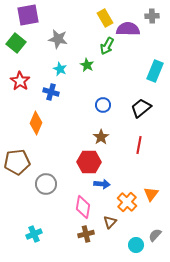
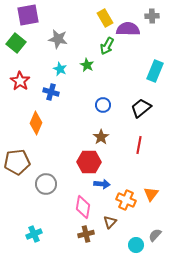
orange cross: moved 1 px left, 2 px up; rotated 18 degrees counterclockwise
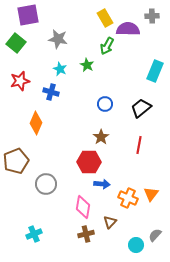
red star: rotated 24 degrees clockwise
blue circle: moved 2 px right, 1 px up
brown pentagon: moved 1 px left, 1 px up; rotated 15 degrees counterclockwise
orange cross: moved 2 px right, 2 px up
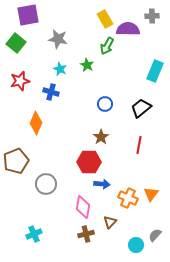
yellow rectangle: moved 1 px down
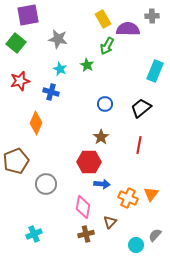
yellow rectangle: moved 2 px left
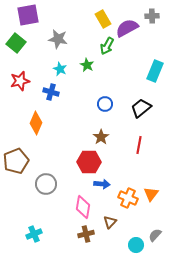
purple semicircle: moved 1 px left, 1 px up; rotated 30 degrees counterclockwise
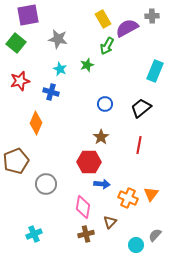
green star: rotated 24 degrees clockwise
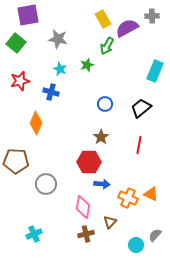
brown pentagon: rotated 25 degrees clockwise
orange triangle: rotated 42 degrees counterclockwise
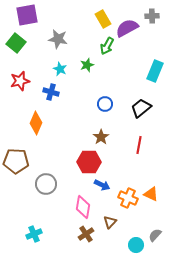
purple square: moved 1 px left
blue arrow: moved 1 px down; rotated 21 degrees clockwise
brown cross: rotated 21 degrees counterclockwise
